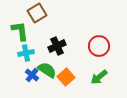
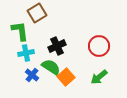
green semicircle: moved 4 px right, 3 px up
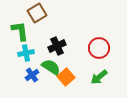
red circle: moved 2 px down
blue cross: rotated 16 degrees clockwise
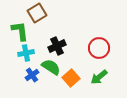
orange square: moved 5 px right, 1 px down
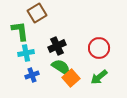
green semicircle: moved 10 px right
blue cross: rotated 16 degrees clockwise
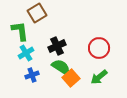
cyan cross: rotated 21 degrees counterclockwise
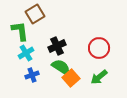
brown square: moved 2 px left, 1 px down
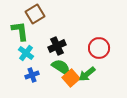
cyan cross: rotated 21 degrees counterclockwise
green arrow: moved 12 px left, 3 px up
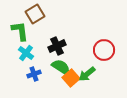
red circle: moved 5 px right, 2 px down
blue cross: moved 2 px right, 1 px up
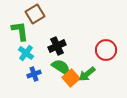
red circle: moved 2 px right
